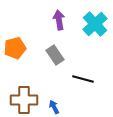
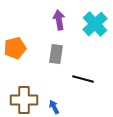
gray rectangle: moved 1 px right, 1 px up; rotated 42 degrees clockwise
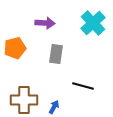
purple arrow: moved 14 px left, 3 px down; rotated 102 degrees clockwise
cyan cross: moved 2 px left, 1 px up
black line: moved 7 px down
blue arrow: rotated 56 degrees clockwise
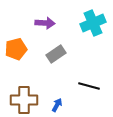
cyan cross: rotated 20 degrees clockwise
orange pentagon: moved 1 px right, 1 px down
gray rectangle: rotated 48 degrees clockwise
black line: moved 6 px right
blue arrow: moved 3 px right, 2 px up
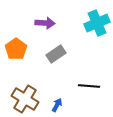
cyan cross: moved 4 px right
orange pentagon: rotated 20 degrees counterclockwise
black line: rotated 10 degrees counterclockwise
brown cross: moved 1 px right, 1 px up; rotated 32 degrees clockwise
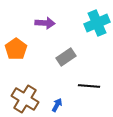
gray rectangle: moved 10 px right, 3 px down
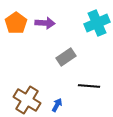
orange pentagon: moved 26 px up
brown cross: moved 2 px right, 1 px down
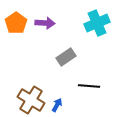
brown cross: moved 4 px right
